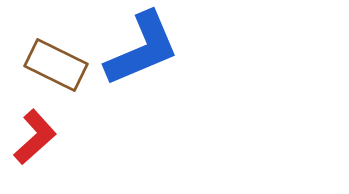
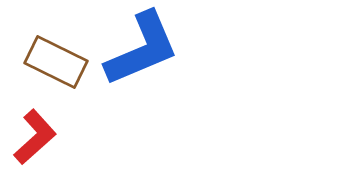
brown rectangle: moved 3 px up
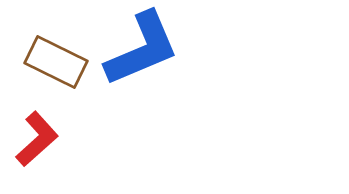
red L-shape: moved 2 px right, 2 px down
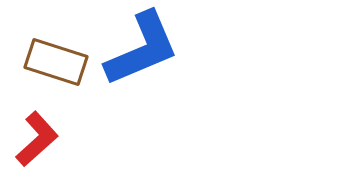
brown rectangle: rotated 8 degrees counterclockwise
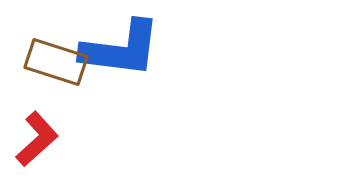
blue L-shape: moved 21 px left; rotated 30 degrees clockwise
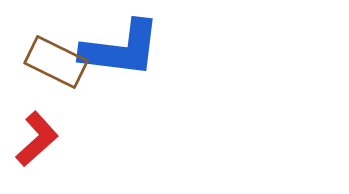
brown rectangle: rotated 8 degrees clockwise
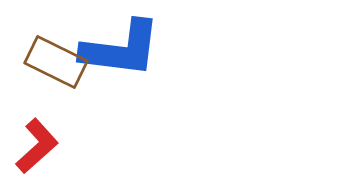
red L-shape: moved 7 px down
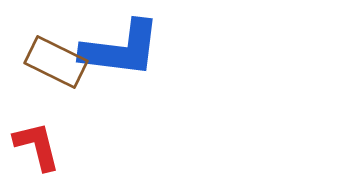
red L-shape: rotated 62 degrees counterclockwise
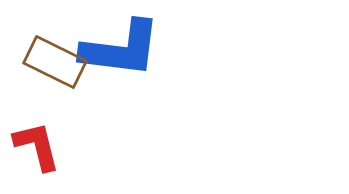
brown rectangle: moved 1 px left
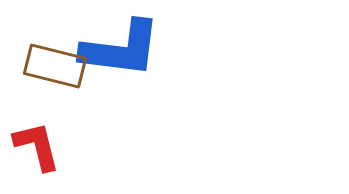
brown rectangle: moved 4 px down; rotated 12 degrees counterclockwise
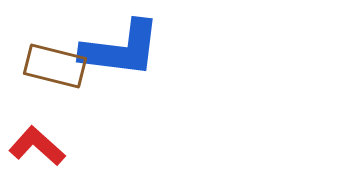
red L-shape: rotated 34 degrees counterclockwise
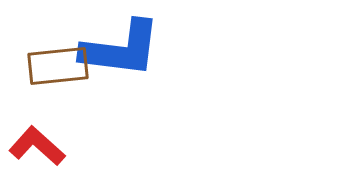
brown rectangle: moved 3 px right; rotated 20 degrees counterclockwise
